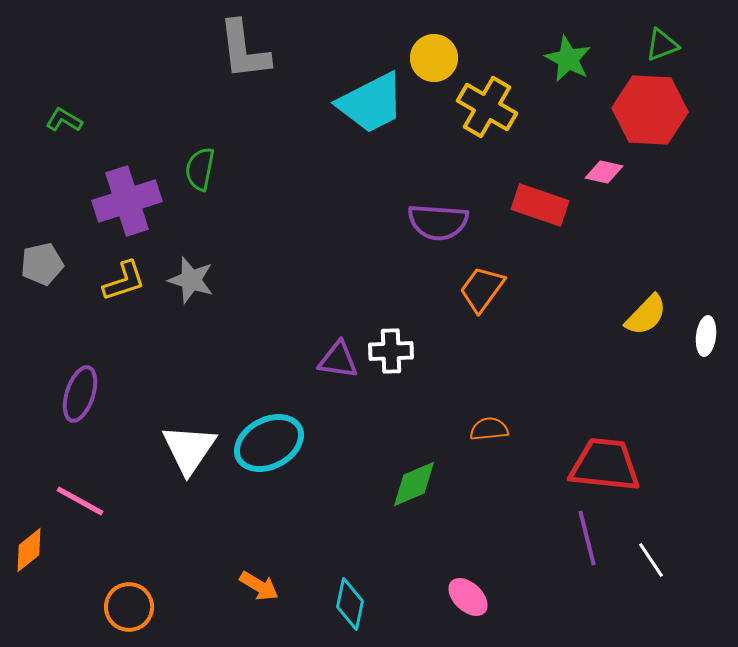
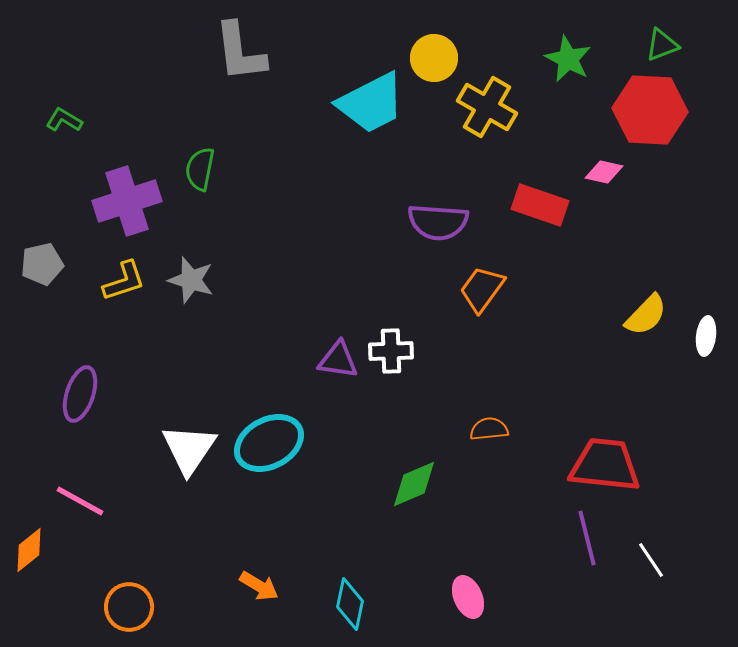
gray L-shape: moved 4 px left, 2 px down
pink ellipse: rotated 24 degrees clockwise
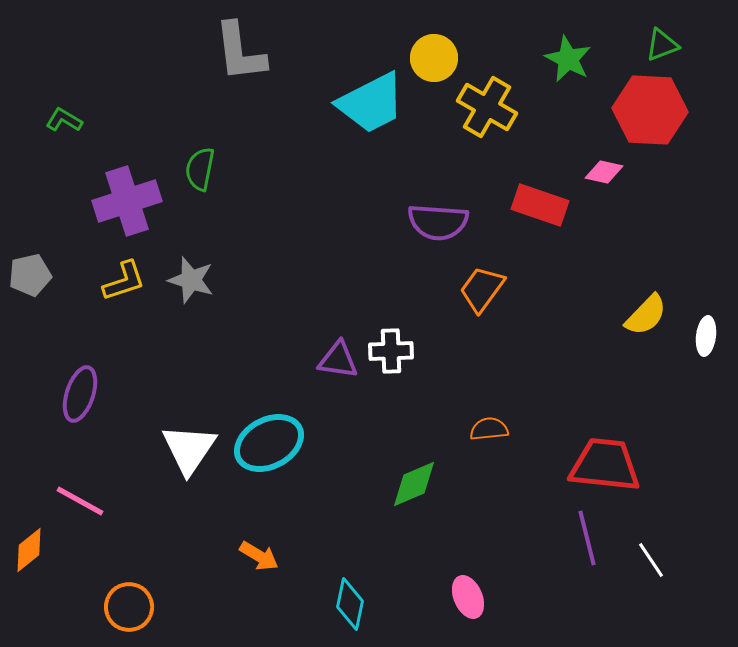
gray pentagon: moved 12 px left, 11 px down
orange arrow: moved 30 px up
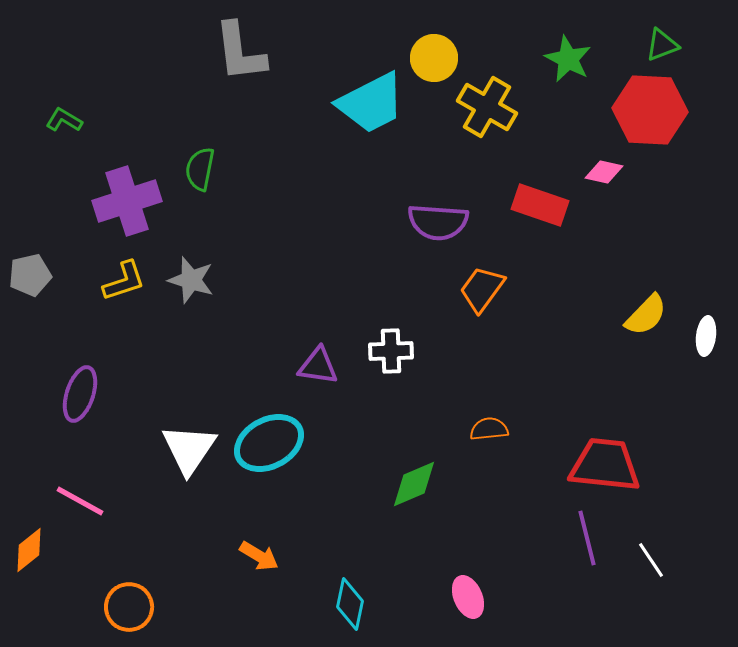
purple triangle: moved 20 px left, 6 px down
